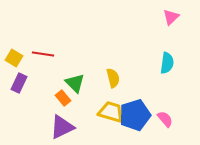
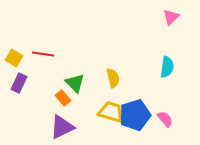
cyan semicircle: moved 4 px down
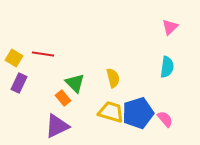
pink triangle: moved 1 px left, 10 px down
blue pentagon: moved 3 px right, 2 px up
purple triangle: moved 5 px left, 1 px up
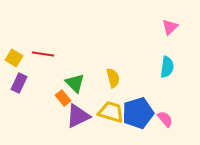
purple triangle: moved 21 px right, 10 px up
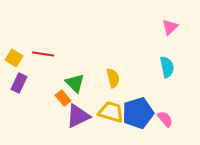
cyan semicircle: rotated 20 degrees counterclockwise
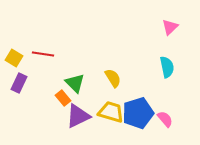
yellow semicircle: rotated 18 degrees counterclockwise
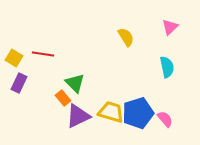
yellow semicircle: moved 13 px right, 41 px up
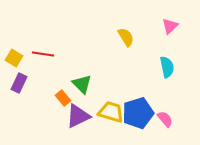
pink triangle: moved 1 px up
green triangle: moved 7 px right, 1 px down
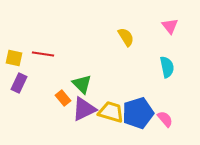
pink triangle: rotated 24 degrees counterclockwise
yellow square: rotated 18 degrees counterclockwise
purple triangle: moved 6 px right, 7 px up
